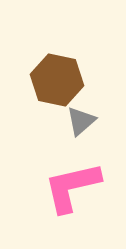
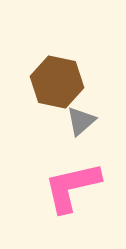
brown hexagon: moved 2 px down
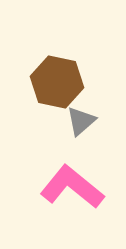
pink L-shape: rotated 52 degrees clockwise
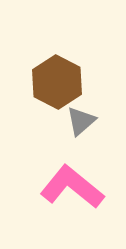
brown hexagon: rotated 15 degrees clockwise
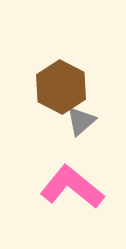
brown hexagon: moved 4 px right, 5 px down
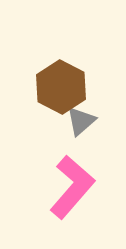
pink L-shape: rotated 92 degrees clockwise
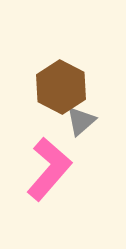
pink L-shape: moved 23 px left, 18 px up
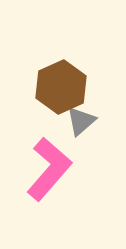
brown hexagon: rotated 9 degrees clockwise
